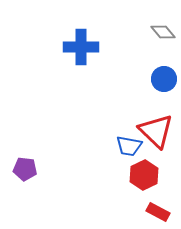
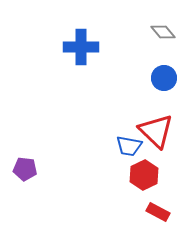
blue circle: moved 1 px up
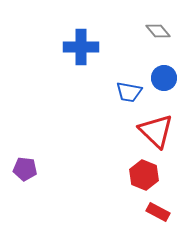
gray diamond: moved 5 px left, 1 px up
blue trapezoid: moved 54 px up
red hexagon: rotated 12 degrees counterclockwise
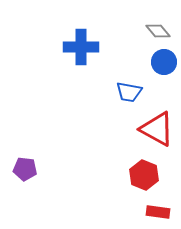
blue circle: moved 16 px up
red triangle: moved 1 px right, 2 px up; rotated 15 degrees counterclockwise
red rectangle: rotated 20 degrees counterclockwise
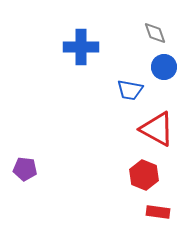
gray diamond: moved 3 px left, 2 px down; rotated 20 degrees clockwise
blue circle: moved 5 px down
blue trapezoid: moved 1 px right, 2 px up
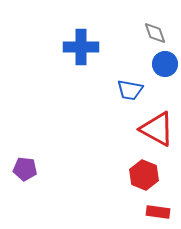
blue circle: moved 1 px right, 3 px up
